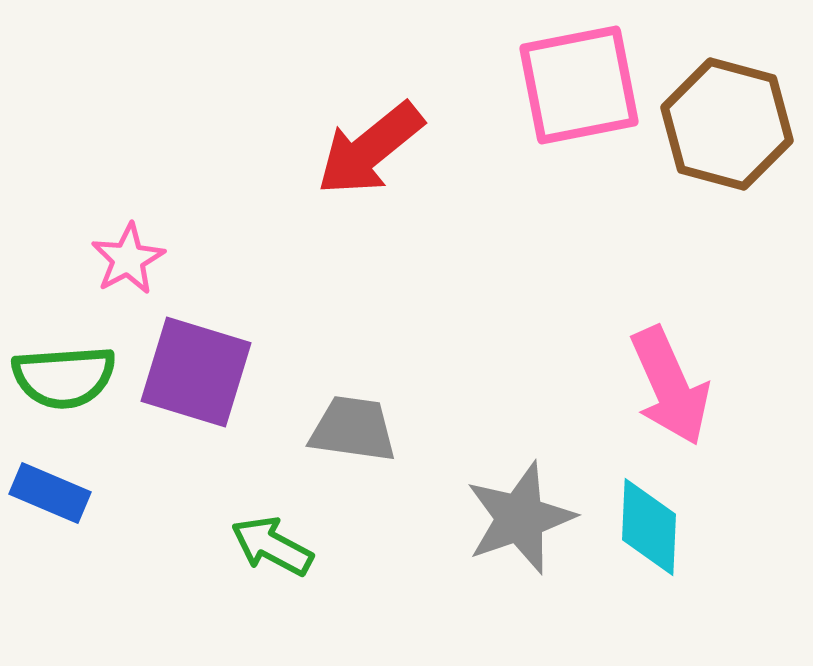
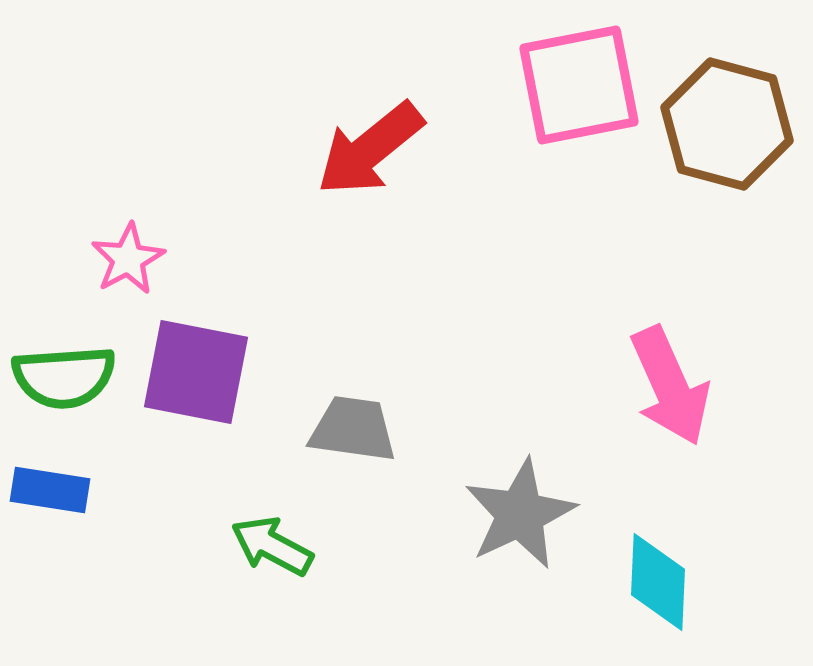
purple square: rotated 6 degrees counterclockwise
blue rectangle: moved 3 px up; rotated 14 degrees counterclockwise
gray star: moved 4 px up; rotated 6 degrees counterclockwise
cyan diamond: moved 9 px right, 55 px down
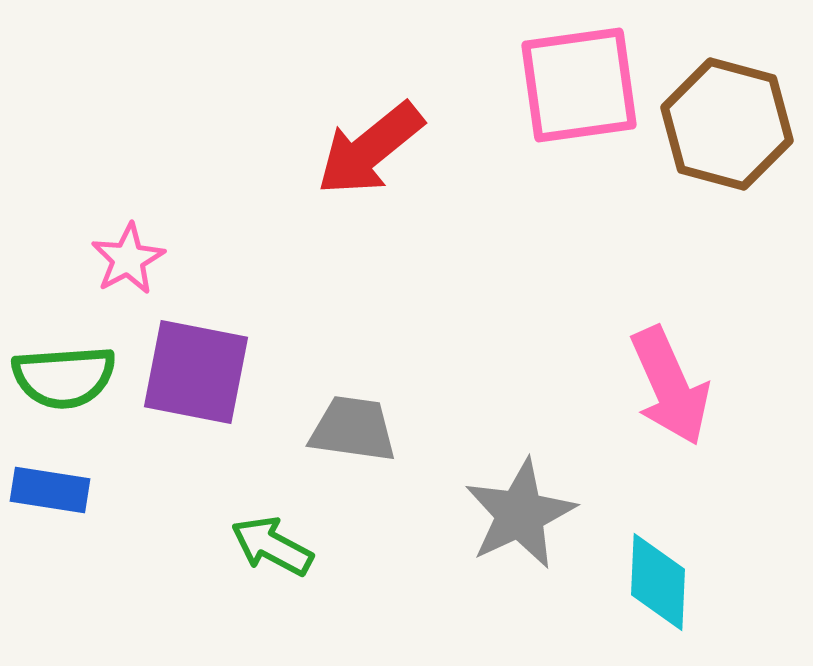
pink square: rotated 3 degrees clockwise
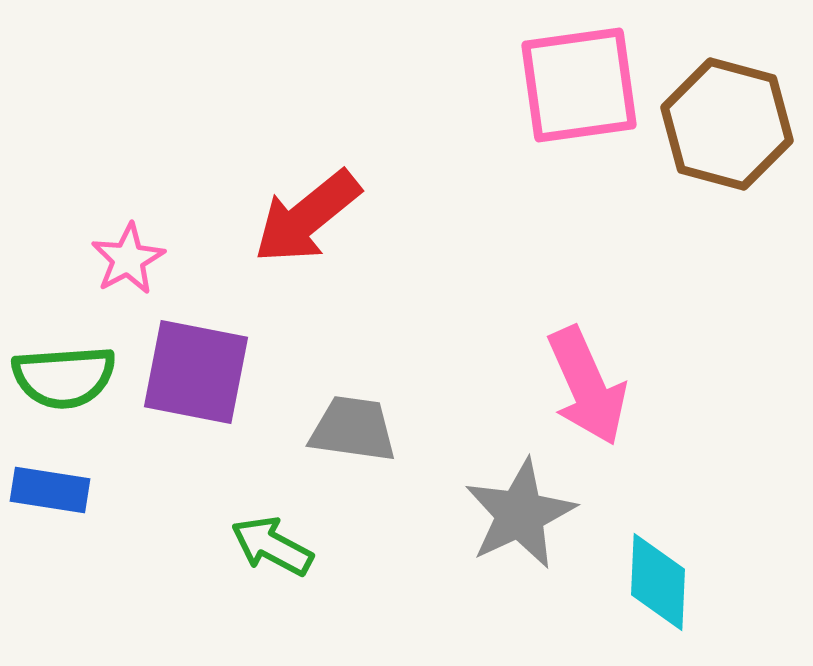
red arrow: moved 63 px left, 68 px down
pink arrow: moved 83 px left
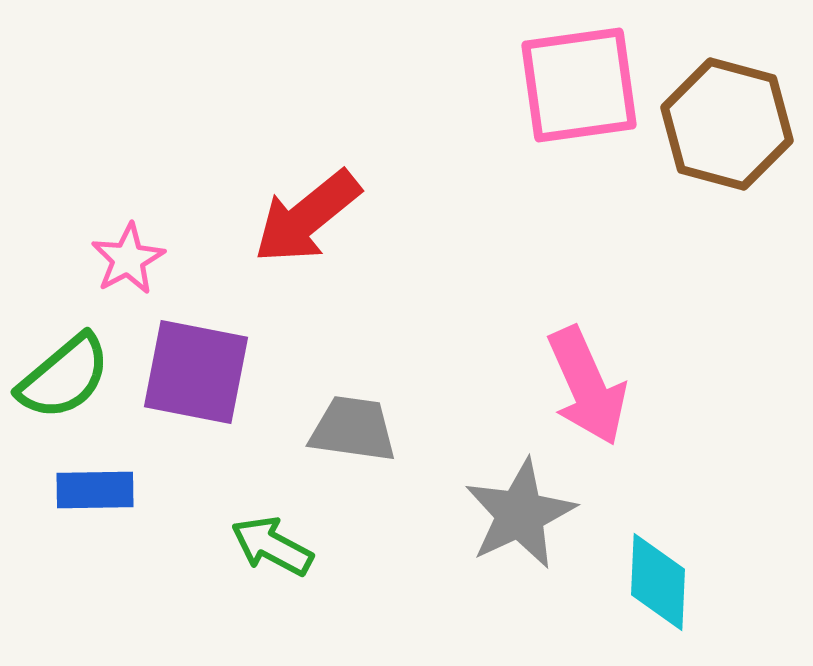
green semicircle: rotated 36 degrees counterclockwise
blue rectangle: moved 45 px right; rotated 10 degrees counterclockwise
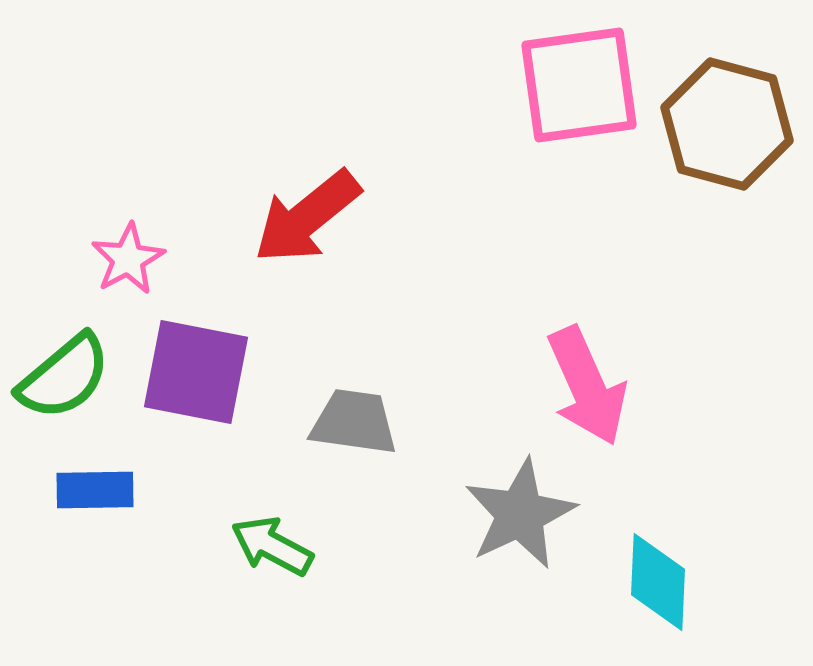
gray trapezoid: moved 1 px right, 7 px up
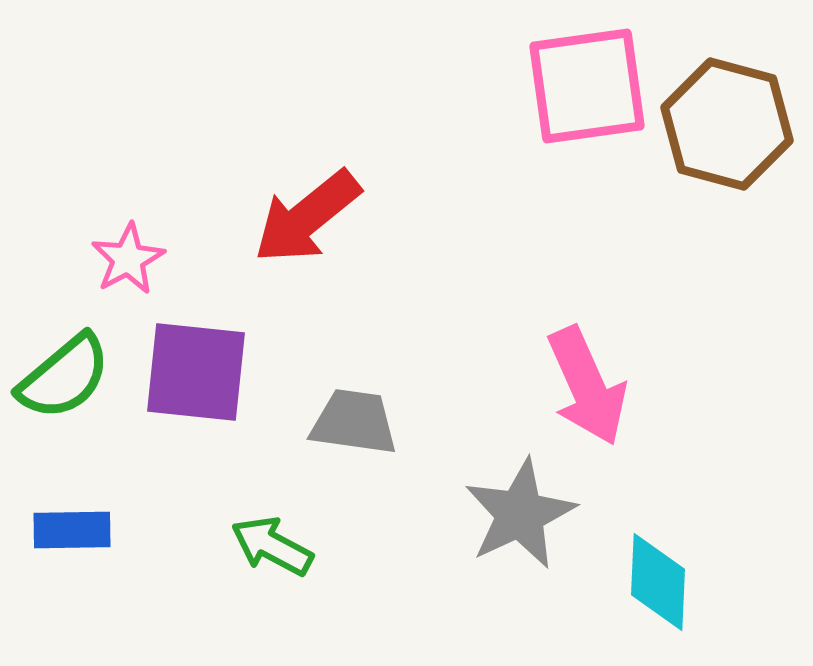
pink square: moved 8 px right, 1 px down
purple square: rotated 5 degrees counterclockwise
blue rectangle: moved 23 px left, 40 px down
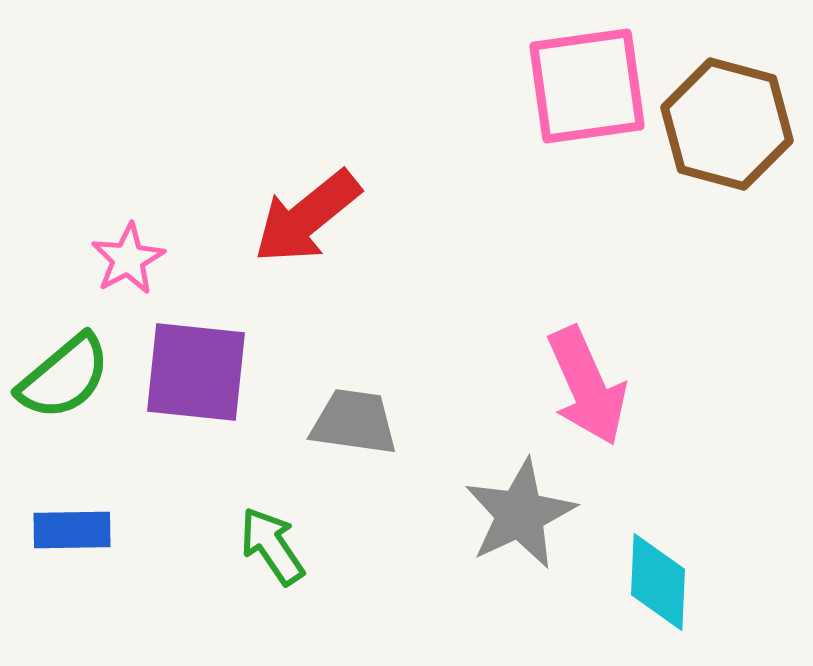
green arrow: rotated 28 degrees clockwise
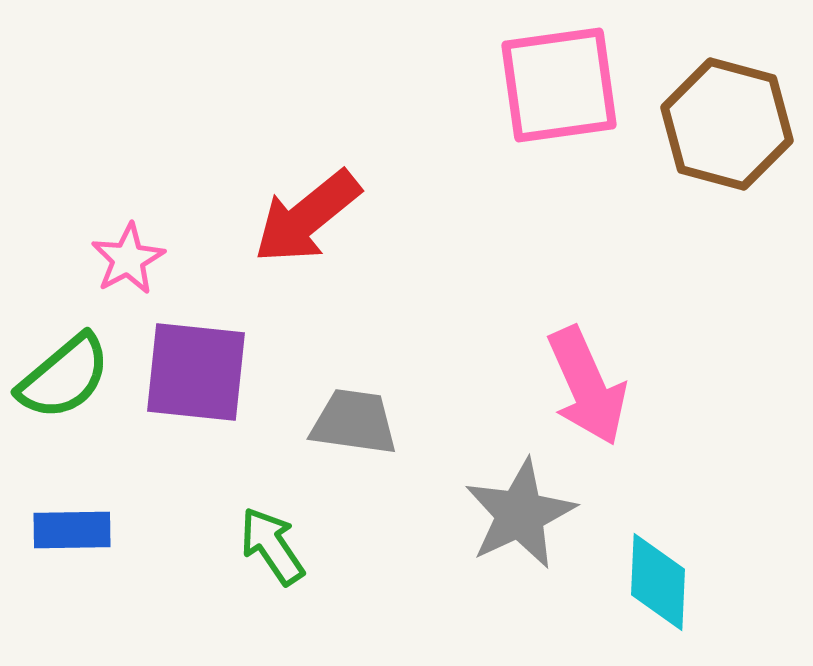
pink square: moved 28 px left, 1 px up
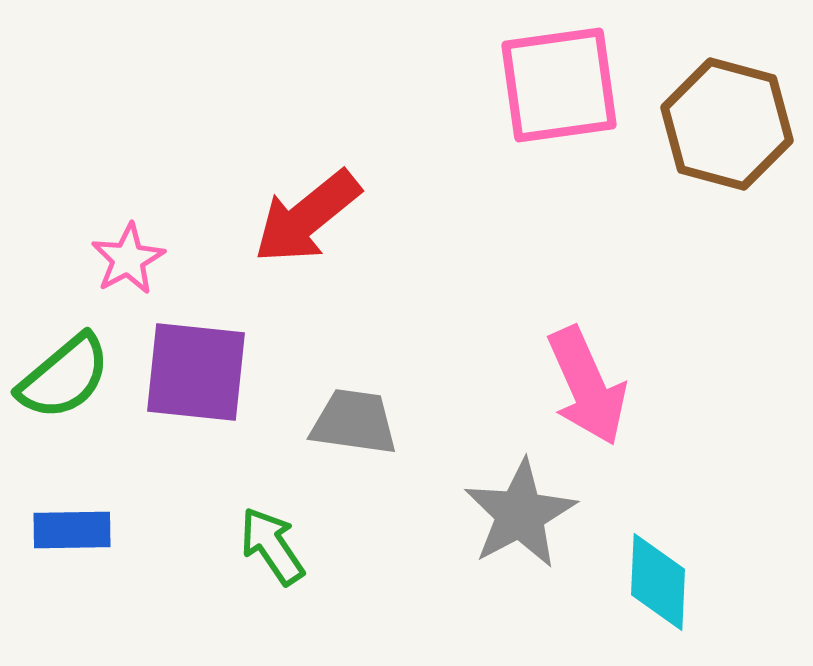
gray star: rotated 3 degrees counterclockwise
